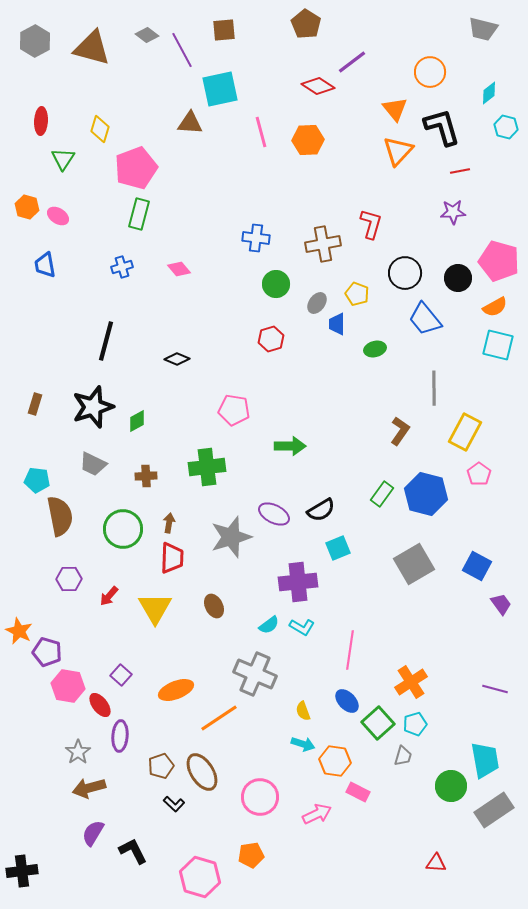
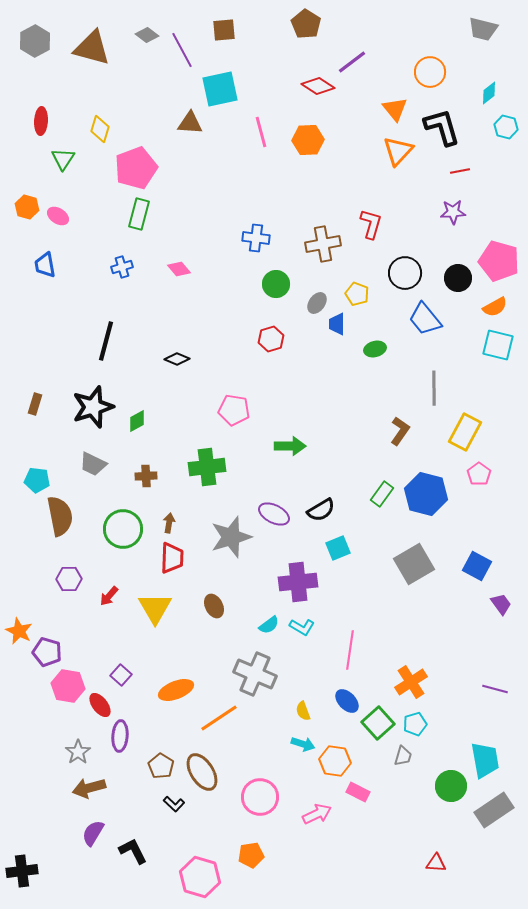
brown pentagon at (161, 766): rotated 20 degrees counterclockwise
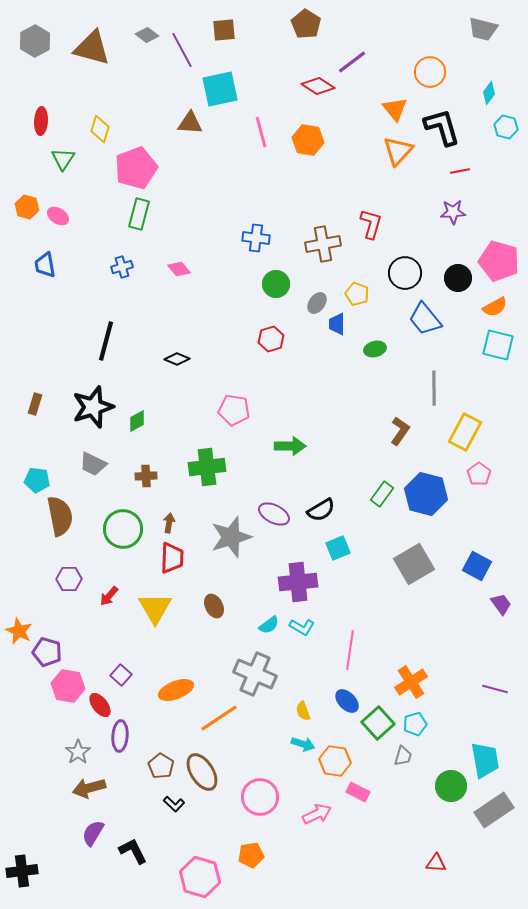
cyan diamond at (489, 93): rotated 15 degrees counterclockwise
orange hexagon at (308, 140): rotated 12 degrees clockwise
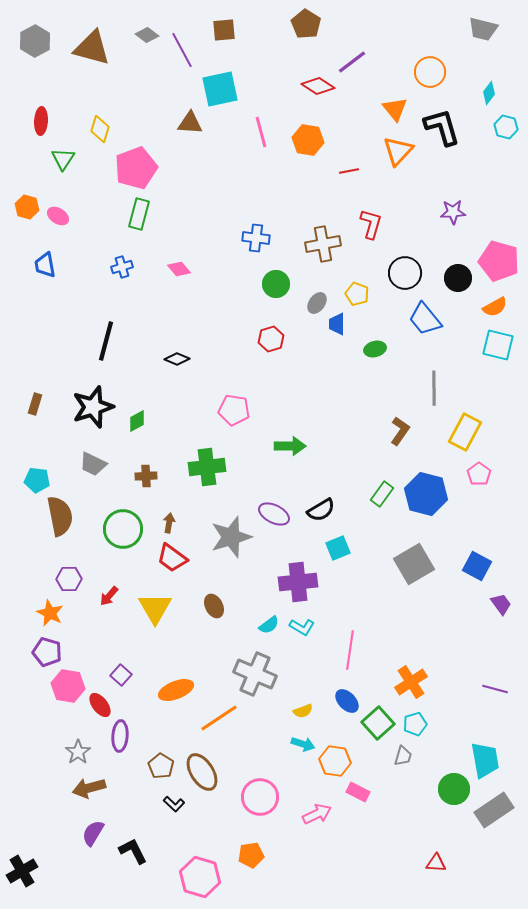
red line at (460, 171): moved 111 px left
red trapezoid at (172, 558): rotated 124 degrees clockwise
orange star at (19, 631): moved 31 px right, 18 px up
yellow semicircle at (303, 711): rotated 90 degrees counterclockwise
green circle at (451, 786): moved 3 px right, 3 px down
black cross at (22, 871): rotated 24 degrees counterclockwise
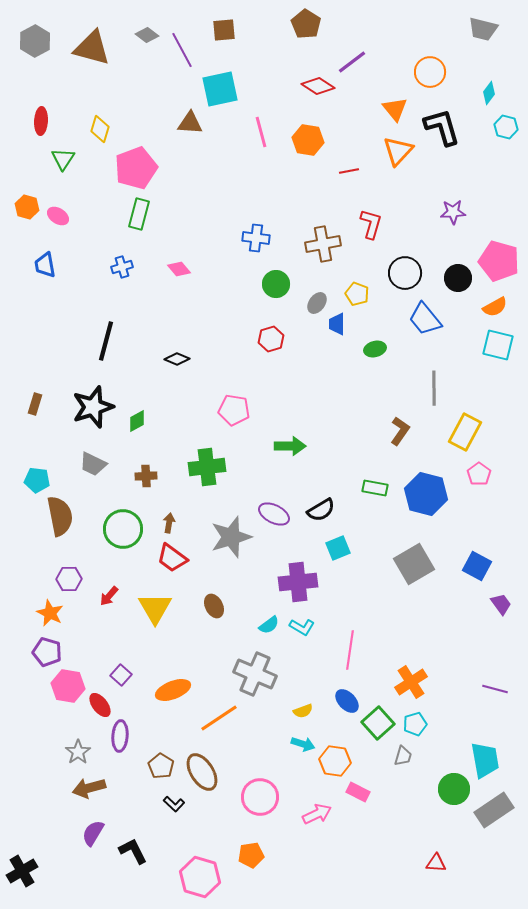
green rectangle at (382, 494): moved 7 px left, 6 px up; rotated 65 degrees clockwise
orange ellipse at (176, 690): moved 3 px left
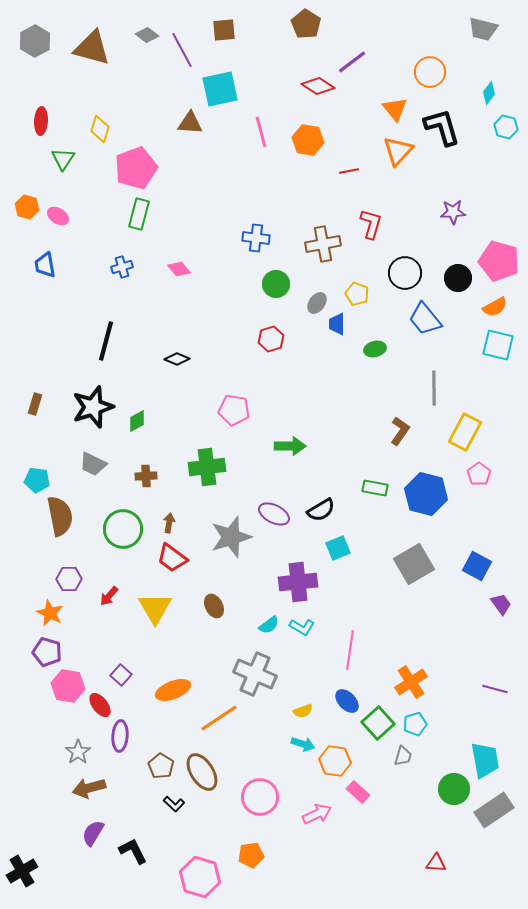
pink rectangle at (358, 792): rotated 15 degrees clockwise
